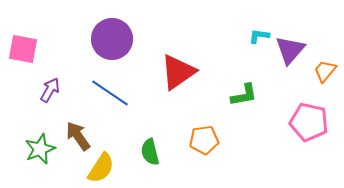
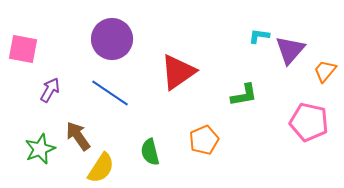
orange pentagon: rotated 16 degrees counterclockwise
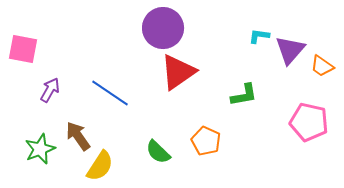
purple circle: moved 51 px right, 11 px up
orange trapezoid: moved 3 px left, 5 px up; rotated 95 degrees counterclockwise
orange pentagon: moved 2 px right, 1 px down; rotated 24 degrees counterclockwise
green semicircle: moved 8 px right; rotated 32 degrees counterclockwise
yellow semicircle: moved 1 px left, 2 px up
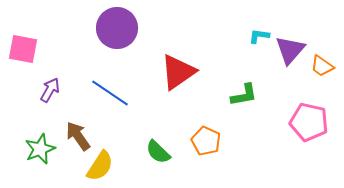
purple circle: moved 46 px left
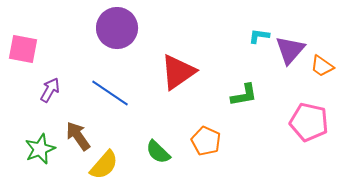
yellow semicircle: moved 4 px right, 1 px up; rotated 8 degrees clockwise
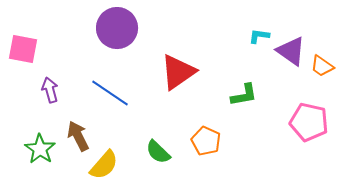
purple triangle: moved 1 px right, 1 px down; rotated 36 degrees counterclockwise
purple arrow: rotated 45 degrees counterclockwise
brown arrow: rotated 8 degrees clockwise
green star: rotated 16 degrees counterclockwise
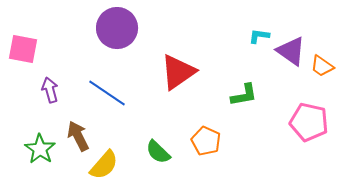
blue line: moved 3 px left
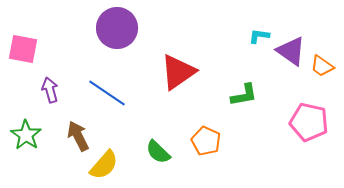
green star: moved 14 px left, 14 px up
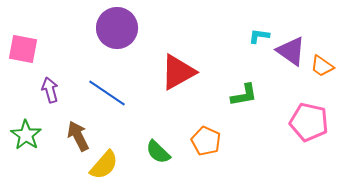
red triangle: rotated 6 degrees clockwise
